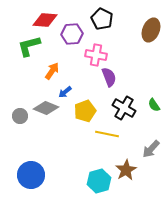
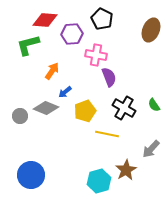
green L-shape: moved 1 px left, 1 px up
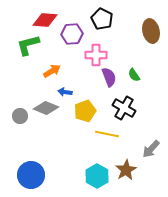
brown ellipse: moved 1 px down; rotated 35 degrees counterclockwise
pink cross: rotated 10 degrees counterclockwise
orange arrow: rotated 24 degrees clockwise
blue arrow: rotated 48 degrees clockwise
green semicircle: moved 20 px left, 30 px up
cyan hexagon: moved 2 px left, 5 px up; rotated 15 degrees counterclockwise
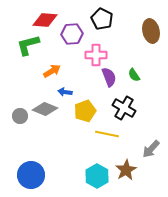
gray diamond: moved 1 px left, 1 px down
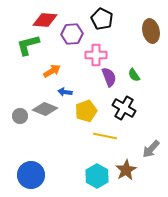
yellow pentagon: moved 1 px right
yellow line: moved 2 px left, 2 px down
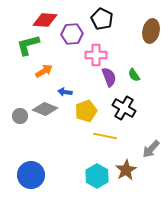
brown ellipse: rotated 25 degrees clockwise
orange arrow: moved 8 px left
